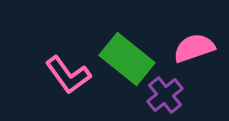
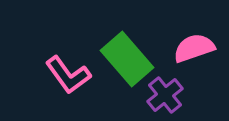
green rectangle: rotated 10 degrees clockwise
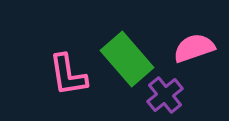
pink L-shape: rotated 27 degrees clockwise
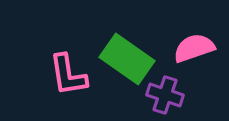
green rectangle: rotated 14 degrees counterclockwise
purple cross: rotated 33 degrees counterclockwise
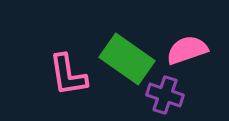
pink semicircle: moved 7 px left, 2 px down
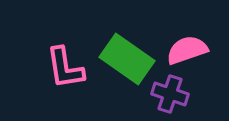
pink L-shape: moved 3 px left, 7 px up
purple cross: moved 5 px right, 1 px up
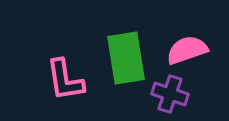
green rectangle: moved 1 px left, 1 px up; rotated 46 degrees clockwise
pink L-shape: moved 12 px down
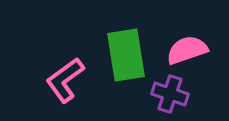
green rectangle: moved 3 px up
pink L-shape: rotated 63 degrees clockwise
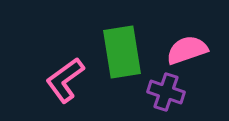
green rectangle: moved 4 px left, 3 px up
purple cross: moved 4 px left, 2 px up
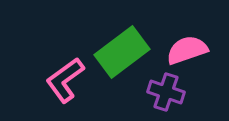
green rectangle: rotated 62 degrees clockwise
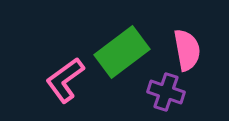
pink semicircle: rotated 99 degrees clockwise
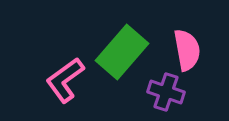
green rectangle: rotated 12 degrees counterclockwise
